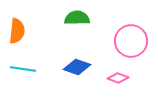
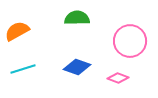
orange semicircle: rotated 125 degrees counterclockwise
pink circle: moved 1 px left
cyan line: rotated 25 degrees counterclockwise
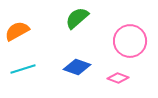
green semicircle: rotated 40 degrees counterclockwise
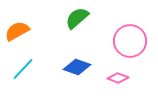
cyan line: rotated 30 degrees counterclockwise
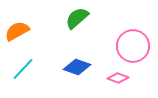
pink circle: moved 3 px right, 5 px down
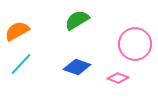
green semicircle: moved 2 px down; rotated 10 degrees clockwise
pink circle: moved 2 px right, 2 px up
cyan line: moved 2 px left, 5 px up
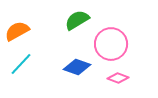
pink circle: moved 24 px left
